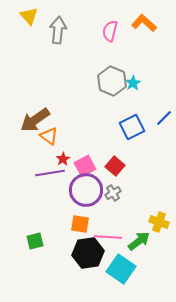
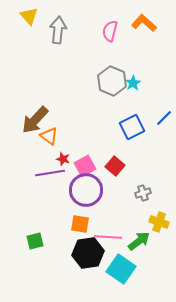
brown arrow: rotated 12 degrees counterclockwise
red star: rotated 24 degrees counterclockwise
gray cross: moved 30 px right; rotated 14 degrees clockwise
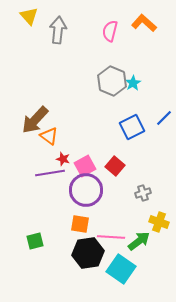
pink line: moved 3 px right
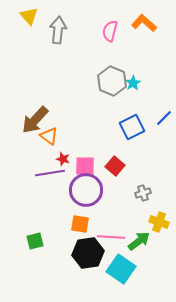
pink square: rotated 30 degrees clockwise
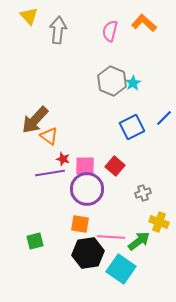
purple circle: moved 1 px right, 1 px up
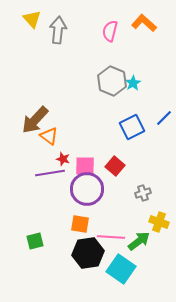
yellow triangle: moved 3 px right, 3 px down
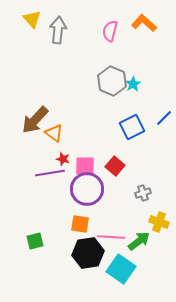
cyan star: moved 1 px down
orange triangle: moved 5 px right, 3 px up
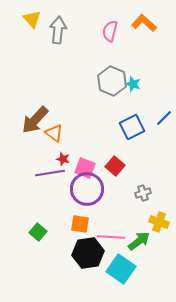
cyan star: rotated 21 degrees counterclockwise
pink square: moved 2 px down; rotated 20 degrees clockwise
green square: moved 3 px right, 9 px up; rotated 36 degrees counterclockwise
